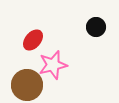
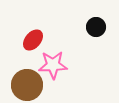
pink star: rotated 12 degrees clockwise
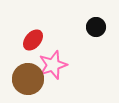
pink star: rotated 16 degrees counterclockwise
brown circle: moved 1 px right, 6 px up
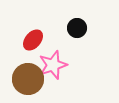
black circle: moved 19 px left, 1 px down
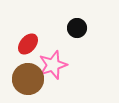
red ellipse: moved 5 px left, 4 px down
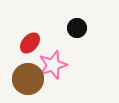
red ellipse: moved 2 px right, 1 px up
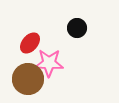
pink star: moved 4 px left, 2 px up; rotated 20 degrees clockwise
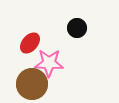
brown circle: moved 4 px right, 5 px down
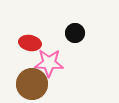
black circle: moved 2 px left, 5 px down
red ellipse: rotated 60 degrees clockwise
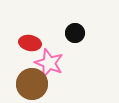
pink star: rotated 20 degrees clockwise
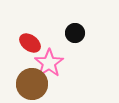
red ellipse: rotated 25 degrees clockwise
pink star: rotated 16 degrees clockwise
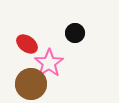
red ellipse: moved 3 px left, 1 px down
brown circle: moved 1 px left
